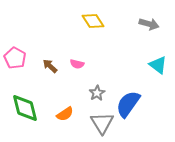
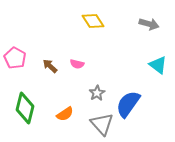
green diamond: rotated 28 degrees clockwise
gray triangle: moved 1 px down; rotated 10 degrees counterclockwise
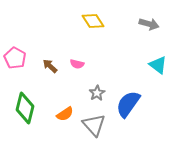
gray triangle: moved 8 px left, 1 px down
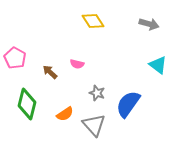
brown arrow: moved 6 px down
gray star: rotated 21 degrees counterclockwise
green diamond: moved 2 px right, 4 px up
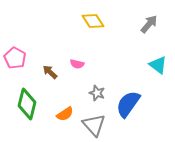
gray arrow: rotated 66 degrees counterclockwise
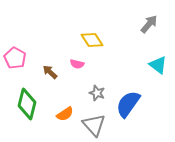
yellow diamond: moved 1 px left, 19 px down
